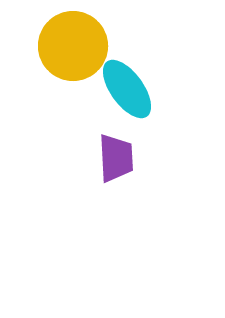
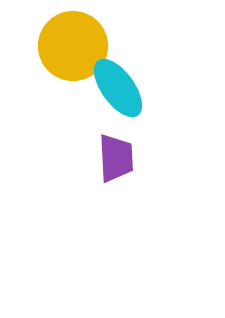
cyan ellipse: moved 9 px left, 1 px up
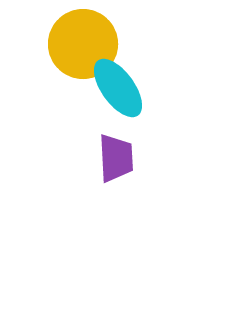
yellow circle: moved 10 px right, 2 px up
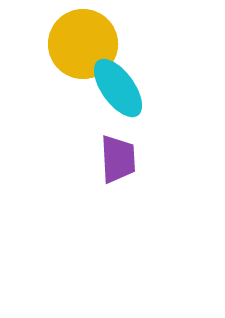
purple trapezoid: moved 2 px right, 1 px down
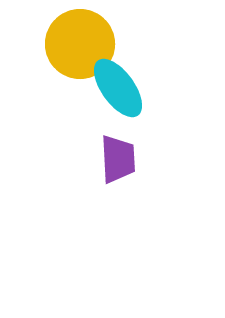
yellow circle: moved 3 px left
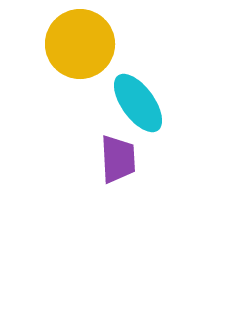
cyan ellipse: moved 20 px right, 15 px down
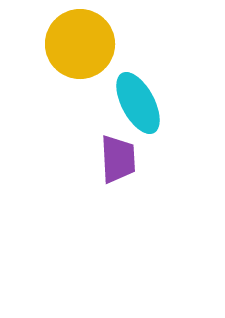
cyan ellipse: rotated 8 degrees clockwise
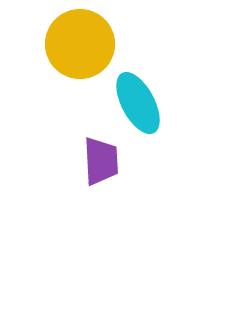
purple trapezoid: moved 17 px left, 2 px down
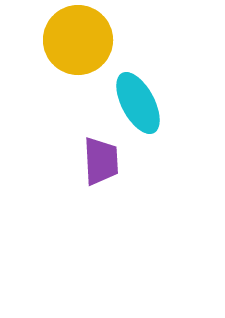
yellow circle: moved 2 px left, 4 px up
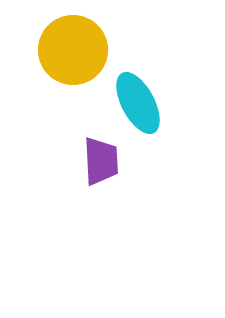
yellow circle: moved 5 px left, 10 px down
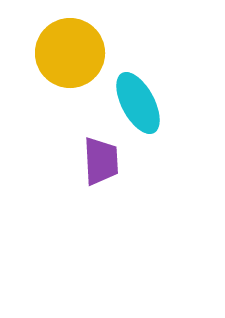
yellow circle: moved 3 px left, 3 px down
